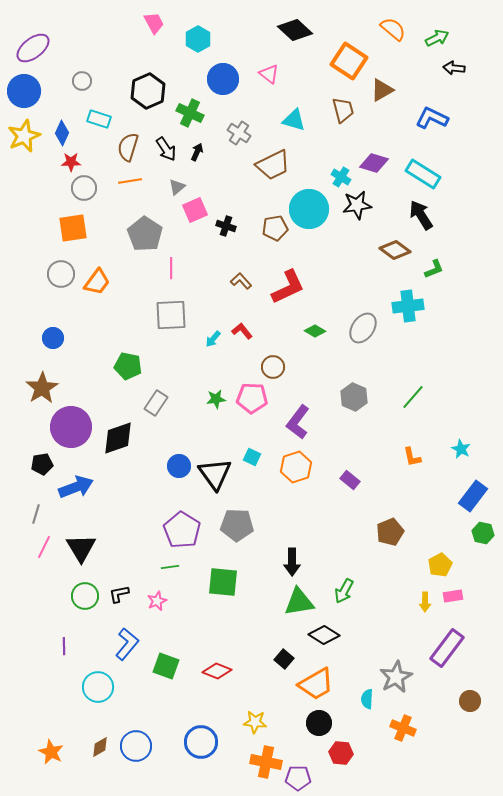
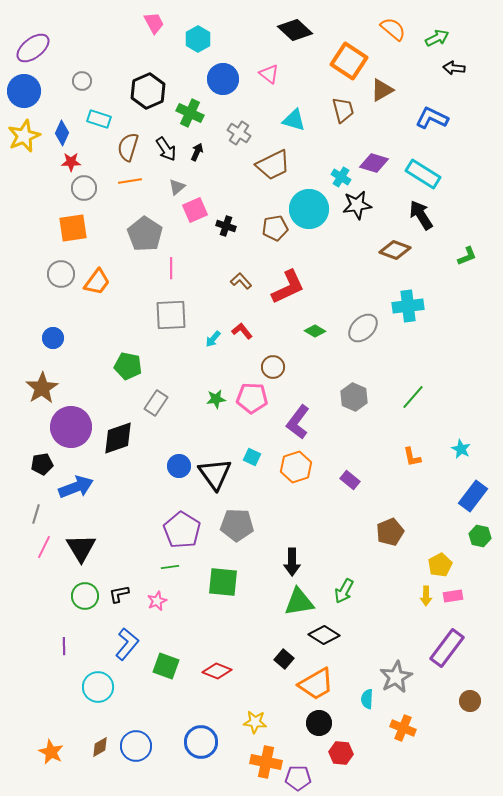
brown diamond at (395, 250): rotated 16 degrees counterclockwise
green L-shape at (434, 269): moved 33 px right, 13 px up
gray ellipse at (363, 328): rotated 12 degrees clockwise
green hexagon at (483, 533): moved 3 px left, 3 px down
yellow arrow at (425, 602): moved 1 px right, 6 px up
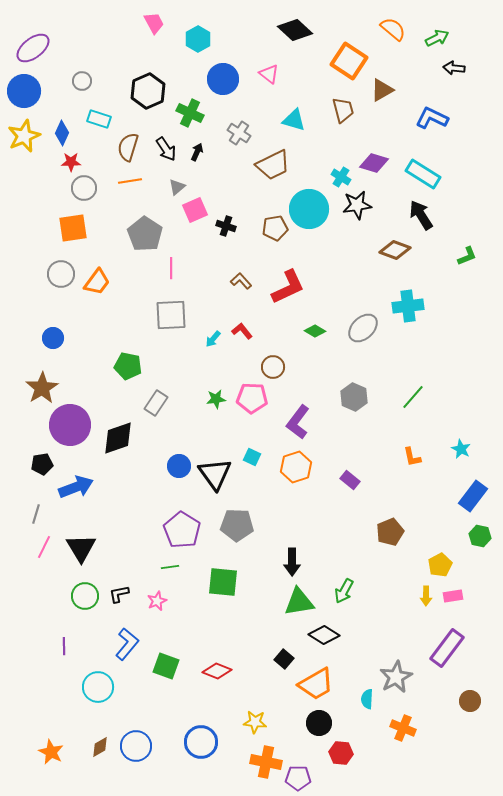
purple circle at (71, 427): moved 1 px left, 2 px up
